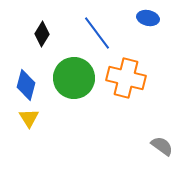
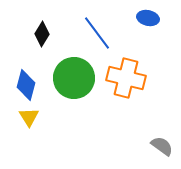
yellow triangle: moved 1 px up
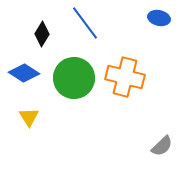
blue ellipse: moved 11 px right
blue line: moved 12 px left, 10 px up
orange cross: moved 1 px left, 1 px up
blue diamond: moved 2 px left, 12 px up; rotated 72 degrees counterclockwise
gray semicircle: rotated 100 degrees clockwise
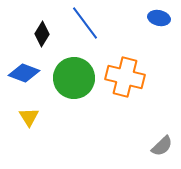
blue diamond: rotated 12 degrees counterclockwise
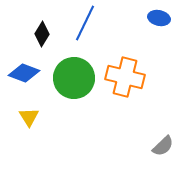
blue line: rotated 63 degrees clockwise
gray semicircle: moved 1 px right
